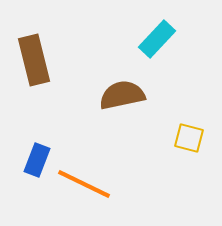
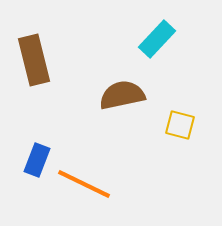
yellow square: moved 9 px left, 13 px up
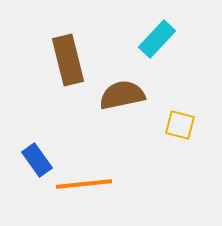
brown rectangle: moved 34 px right
blue rectangle: rotated 56 degrees counterclockwise
orange line: rotated 32 degrees counterclockwise
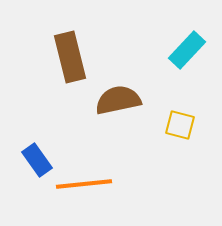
cyan rectangle: moved 30 px right, 11 px down
brown rectangle: moved 2 px right, 3 px up
brown semicircle: moved 4 px left, 5 px down
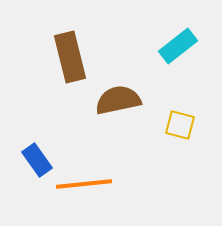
cyan rectangle: moved 9 px left, 4 px up; rotated 9 degrees clockwise
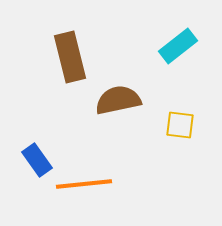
yellow square: rotated 8 degrees counterclockwise
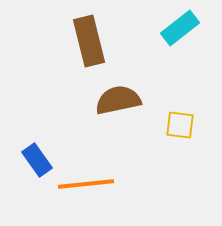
cyan rectangle: moved 2 px right, 18 px up
brown rectangle: moved 19 px right, 16 px up
orange line: moved 2 px right
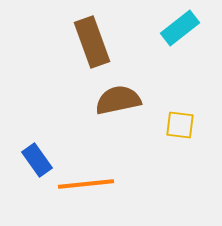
brown rectangle: moved 3 px right, 1 px down; rotated 6 degrees counterclockwise
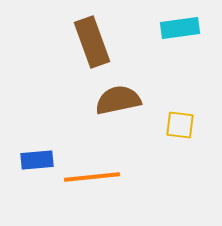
cyan rectangle: rotated 30 degrees clockwise
blue rectangle: rotated 60 degrees counterclockwise
orange line: moved 6 px right, 7 px up
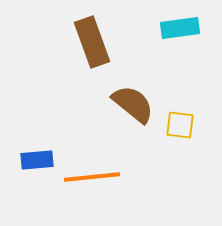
brown semicircle: moved 15 px right, 4 px down; rotated 51 degrees clockwise
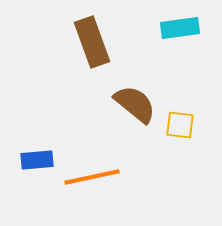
brown semicircle: moved 2 px right
orange line: rotated 6 degrees counterclockwise
